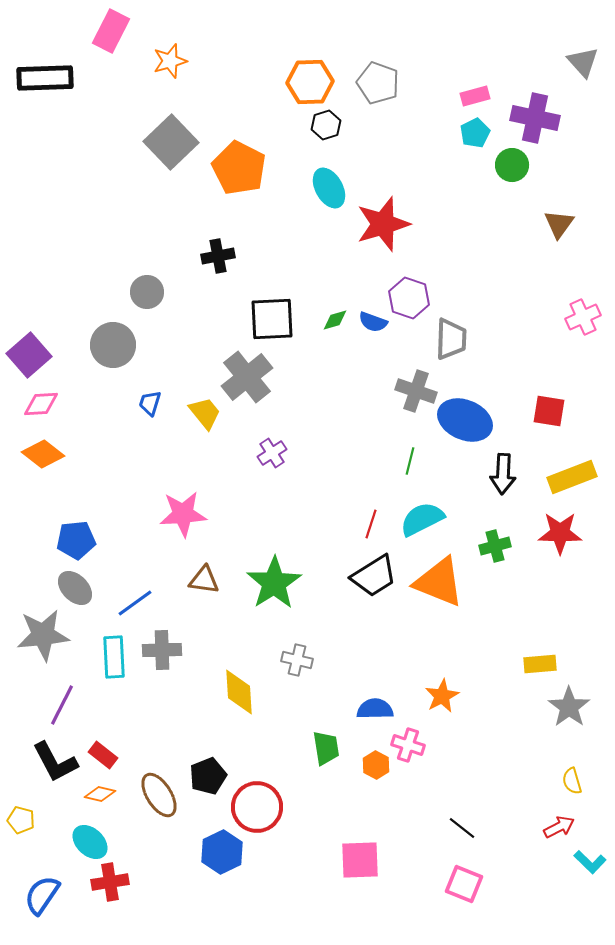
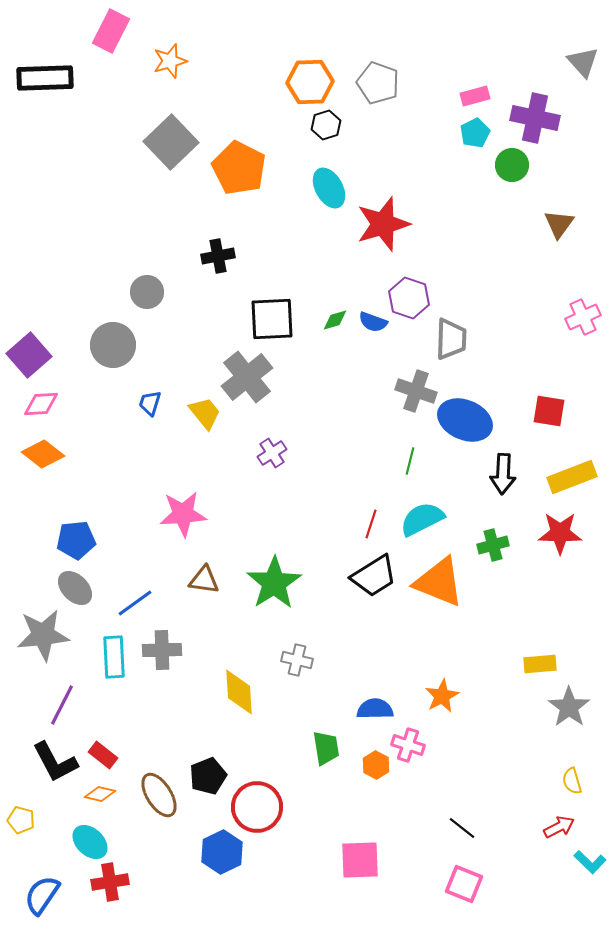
green cross at (495, 546): moved 2 px left, 1 px up
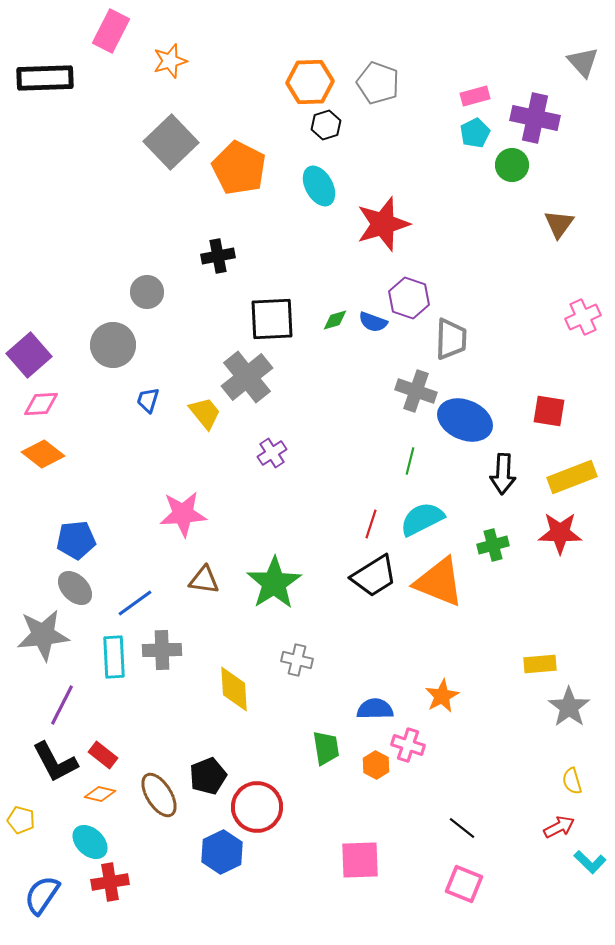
cyan ellipse at (329, 188): moved 10 px left, 2 px up
blue trapezoid at (150, 403): moved 2 px left, 3 px up
yellow diamond at (239, 692): moved 5 px left, 3 px up
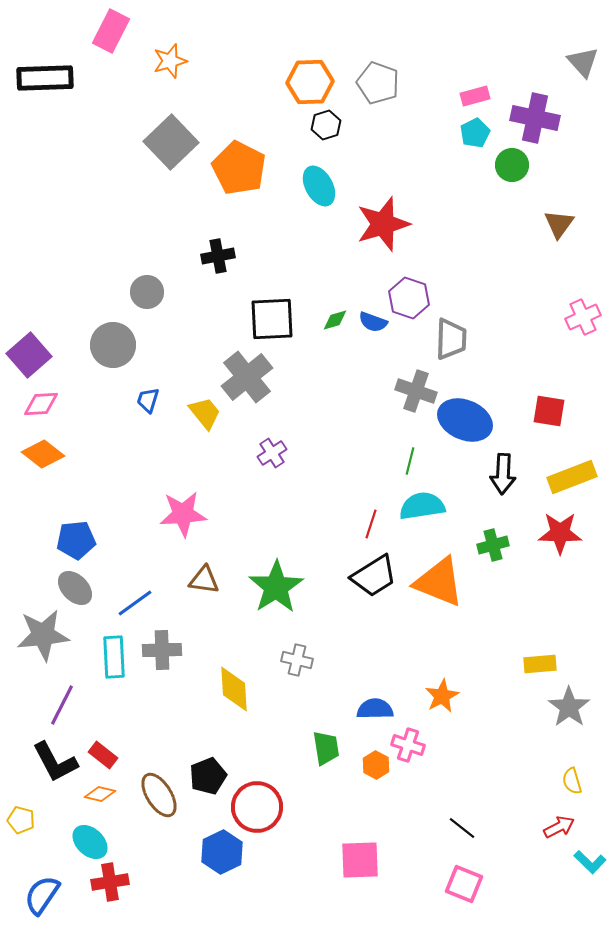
cyan semicircle at (422, 519): moved 13 px up; rotated 18 degrees clockwise
green star at (274, 583): moved 2 px right, 4 px down
